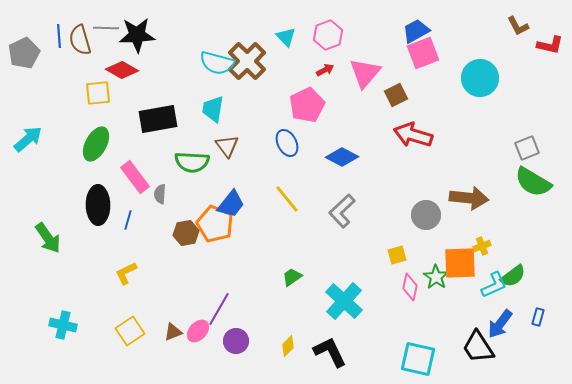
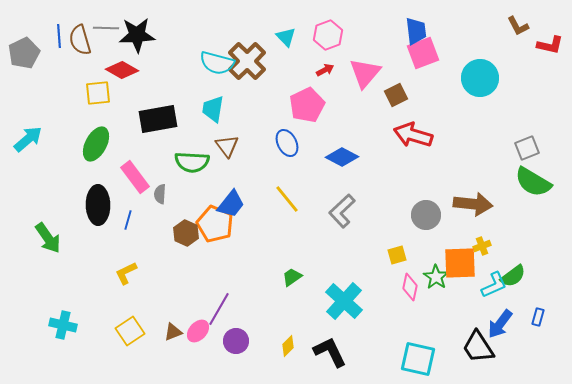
blue trapezoid at (416, 31): rotated 112 degrees clockwise
brown arrow at (469, 198): moved 4 px right, 6 px down
brown hexagon at (186, 233): rotated 25 degrees counterclockwise
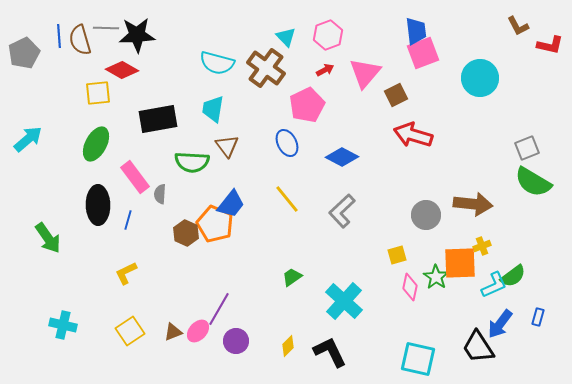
brown cross at (247, 61): moved 19 px right, 7 px down; rotated 9 degrees counterclockwise
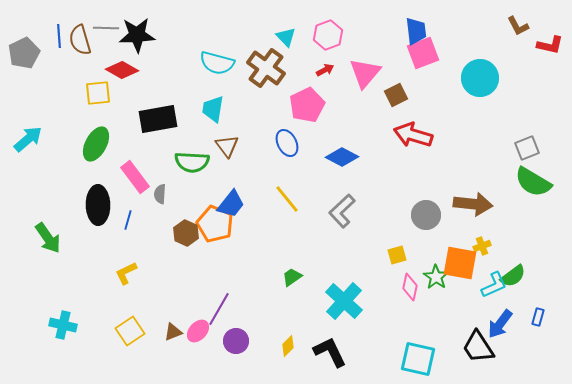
orange square at (460, 263): rotated 12 degrees clockwise
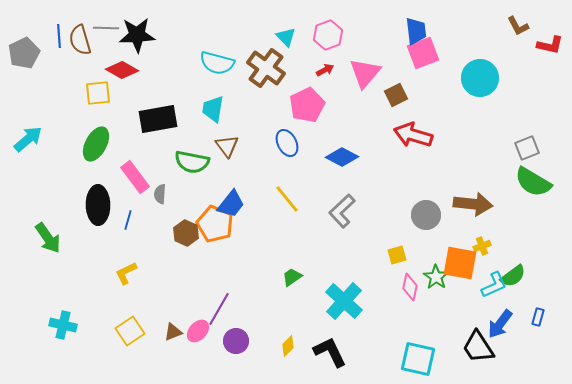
green semicircle at (192, 162): rotated 8 degrees clockwise
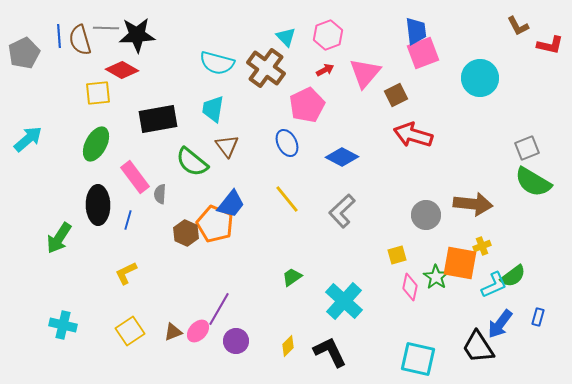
green semicircle at (192, 162): rotated 28 degrees clockwise
green arrow at (48, 238): moved 11 px right; rotated 68 degrees clockwise
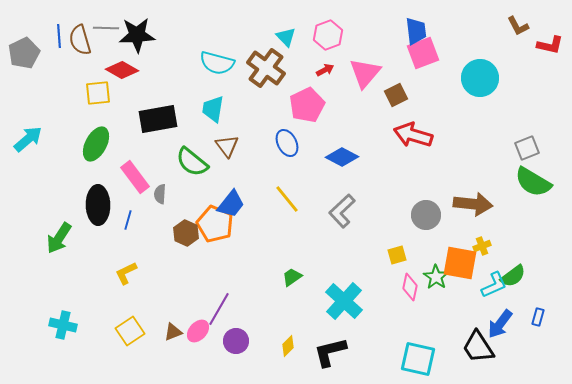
black L-shape at (330, 352): rotated 78 degrees counterclockwise
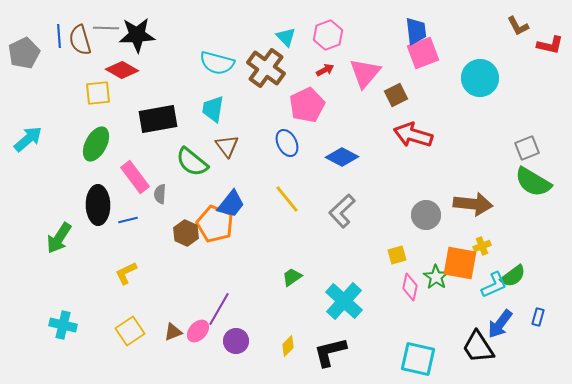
blue line at (128, 220): rotated 60 degrees clockwise
